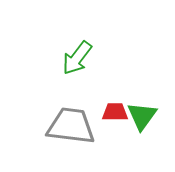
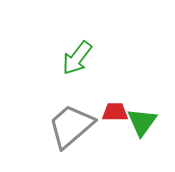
green triangle: moved 6 px down
gray trapezoid: rotated 48 degrees counterclockwise
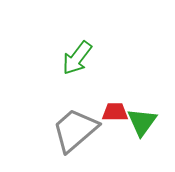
gray trapezoid: moved 4 px right, 4 px down
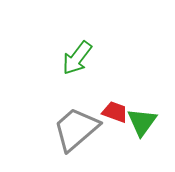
red trapezoid: rotated 20 degrees clockwise
gray trapezoid: moved 1 px right, 1 px up
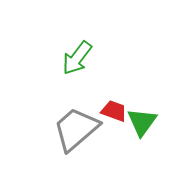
red trapezoid: moved 1 px left, 1 px up
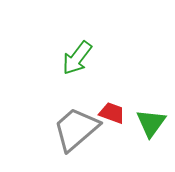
red trapezoid: moved 2 px left, 2 px down
green triangle: moved 9 px right, 1 px down
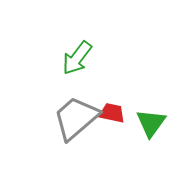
red trapezoid: rotated 8 degrees counterclockwise
gray trapezoid: moved 11 px up
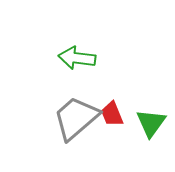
green arrow: rotated 60 degrees clockwise
red trapezoid: moved 1 px down; rotated 124 degrees counterclockwise
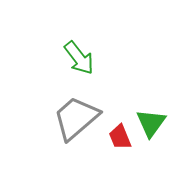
green arrow: moved 2 px right; rotated 135 degrees counterclockwise
red trapezoid: moved 8 px right, 23 px down
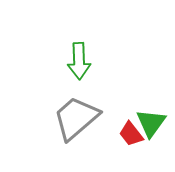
green arrow: moved 3 px down; rotated 36 degrees clockwise
red trapezoid: moved 11 px right, 3 px up; rotated 16 degrees counterclockwise
